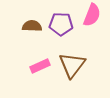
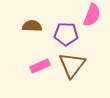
purple pentagon: moved 5 px right, 10 px down
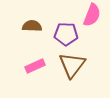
pink rectangle: moved 5 px left
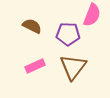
brown semicircle: rotated 24 degrees clockwise
purple pentagon: moved 2 px right
brown triangle: moved 1 px right, 2 px down
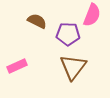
brown semicircle: moved 5 px right, 5 px up
pink rectangle: moved 18 px left
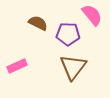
pink semicircle: rotated 60 degrees counterclockwise
brown semicircle: moved 1 px right, 2 px down
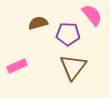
brown semicircle: rotated 42 degrees counterclockwise
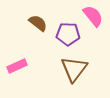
pink semicircle: moved 1 px right, 1 px down
brown semicircle: rotated 54 degrees clockwise
brown triangle: moved 1 px right, 2 px down
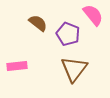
pink semicircle: moved 1 px up
purple pentagon: rotated 20 degrees clockwise
pink rectangle: rotated 18 degrees clockwise
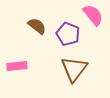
brown semicircle: moved 1 px left, 3 px down
